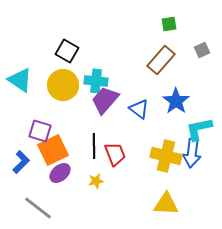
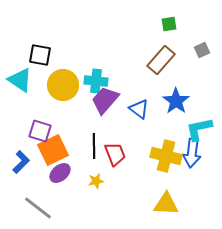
black square: moved 27 px left, 4 px down; rotated 20 degrees counterclockwise
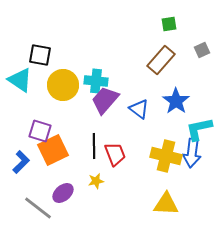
purple ellipse: moved 3 px right, 20 px down
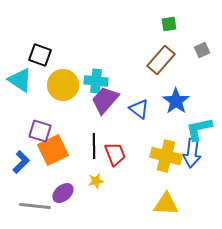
black square: rotated 10 degrees clockwise
gray line: moved 3 px left, 2 px up; rotated 32 degrees counterclockwise
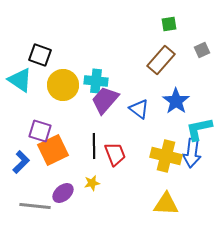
yellow star: moved 4 px left, 2 px down
